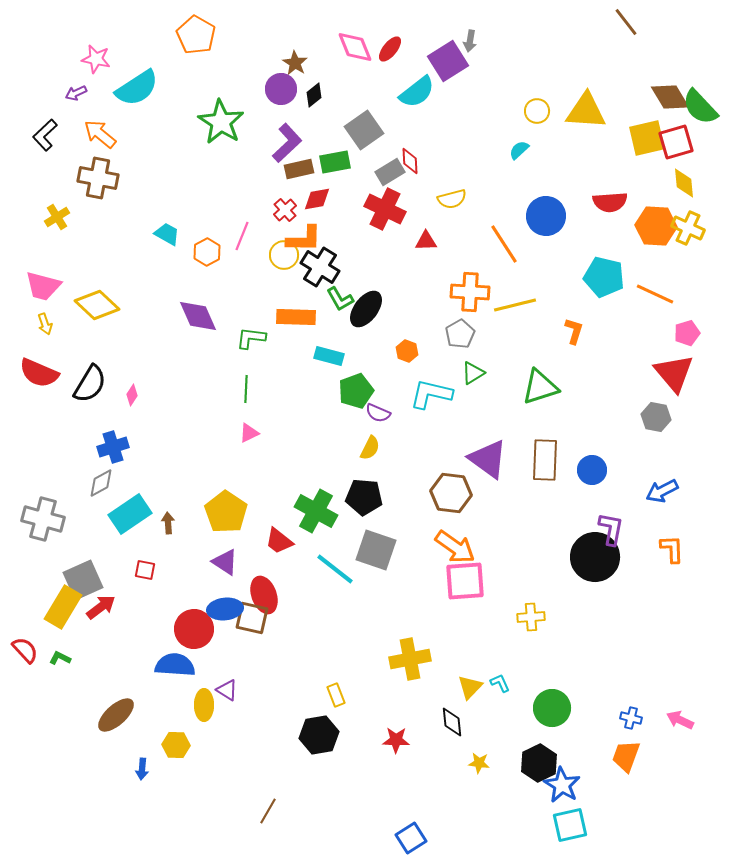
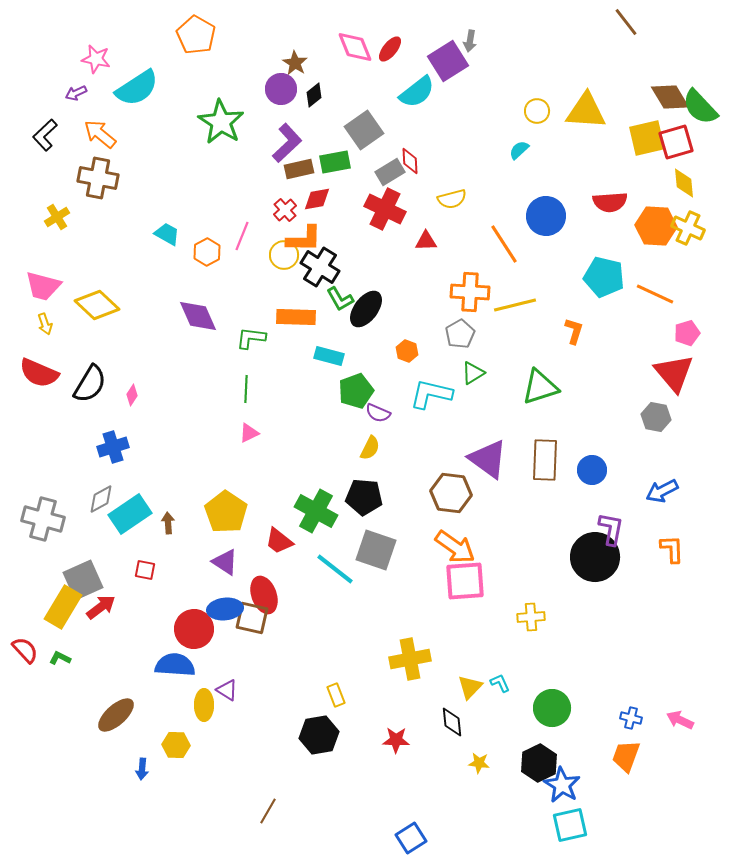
gray diamond at (101, 483): moved 16 px down
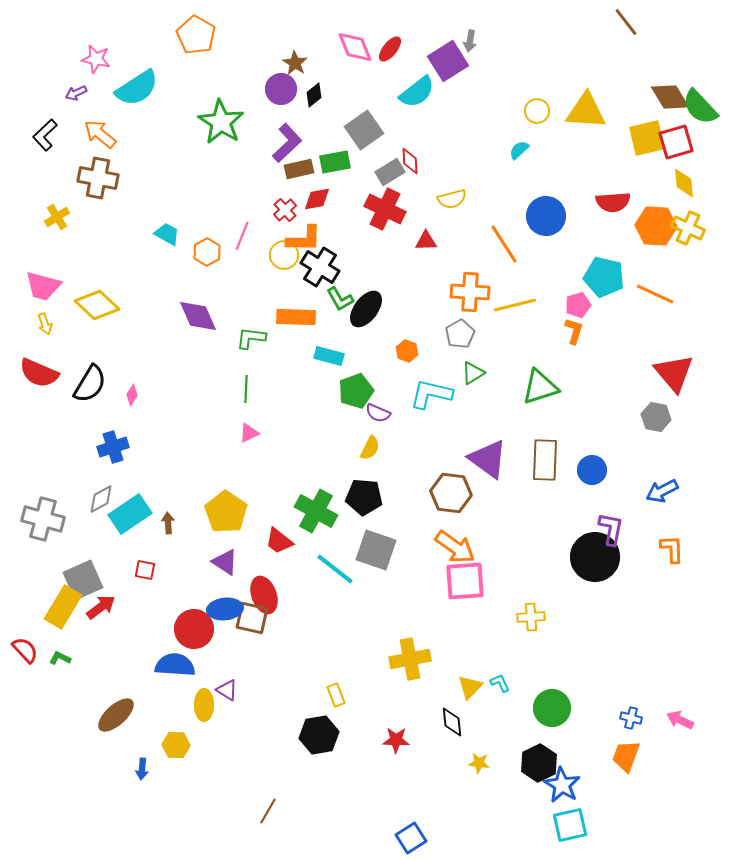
red semicircle at (610, 202): moved 3 px right
pink pentagon at (687, 333): moved 109 px left, 28 px up
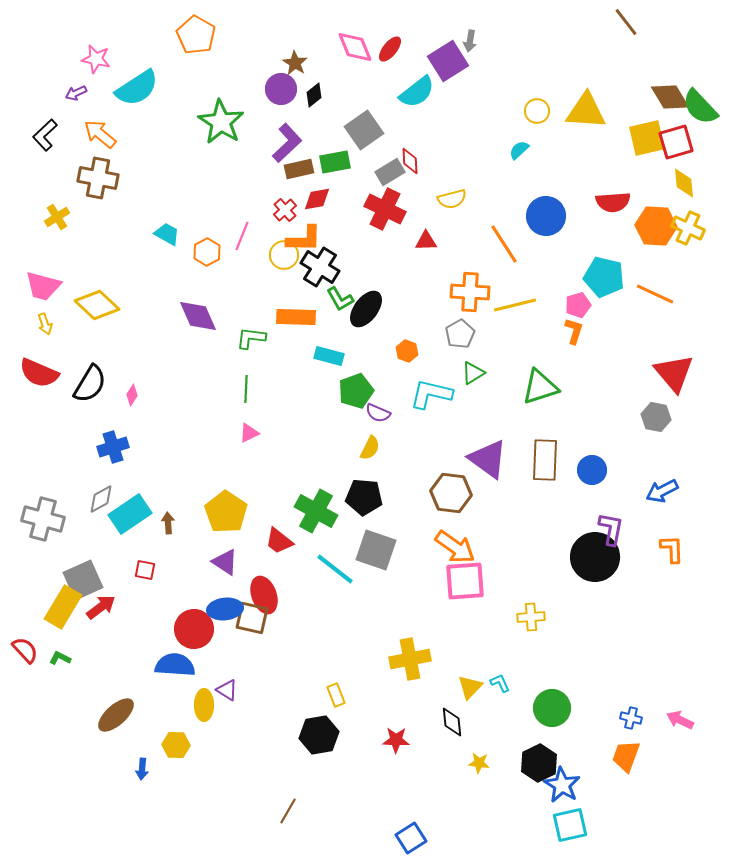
brown line at (268, 811): moved 20 px right
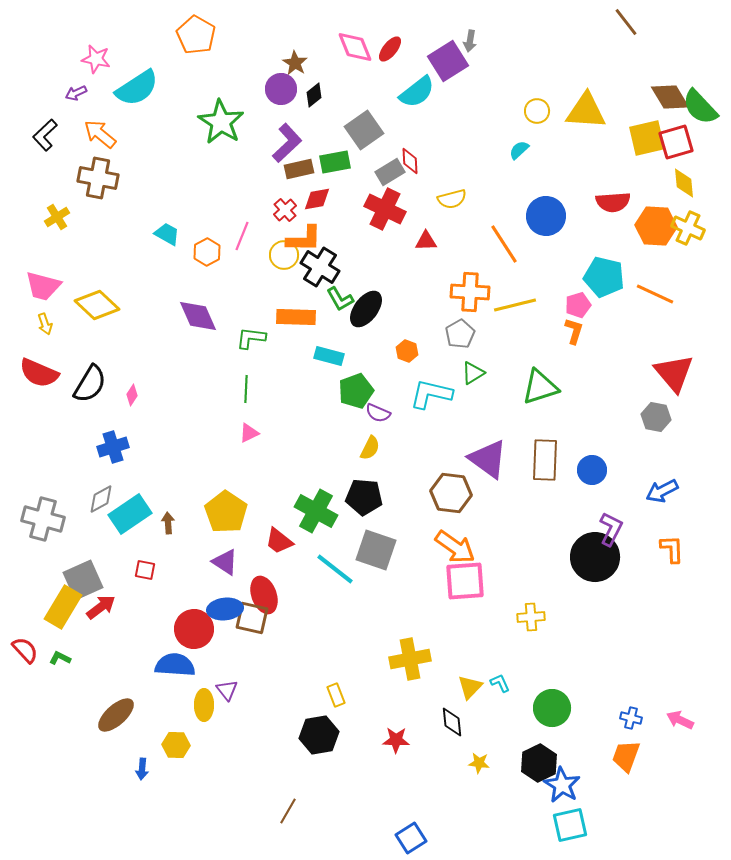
purple L-shape at (611, 529): rotated 16 degrees clockwise
purple triangle at (227, 690): rotated 20 degrees clockwise
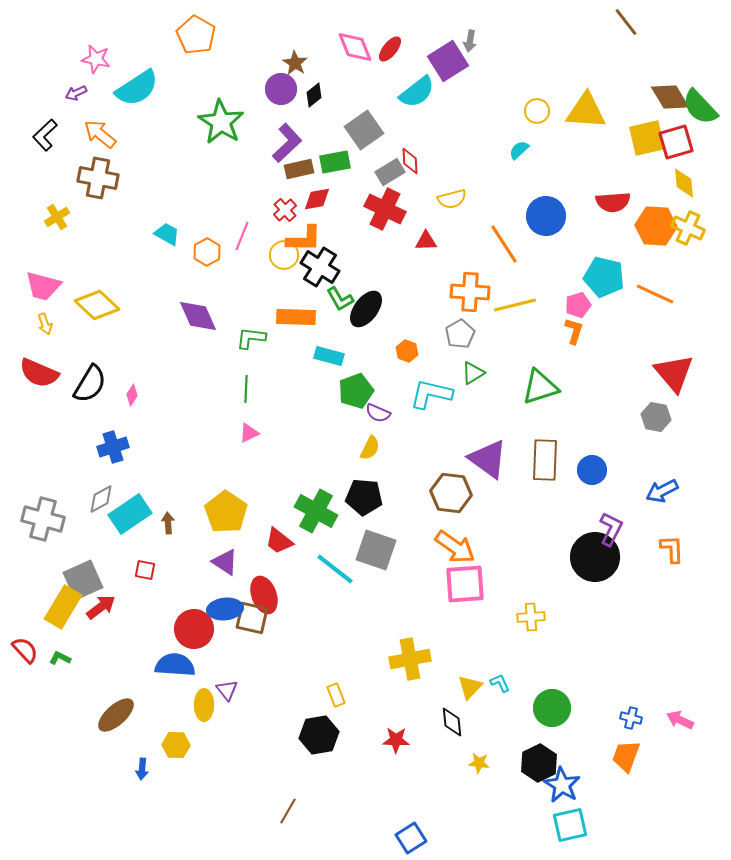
pink square at (465, 581): moved 3 px down
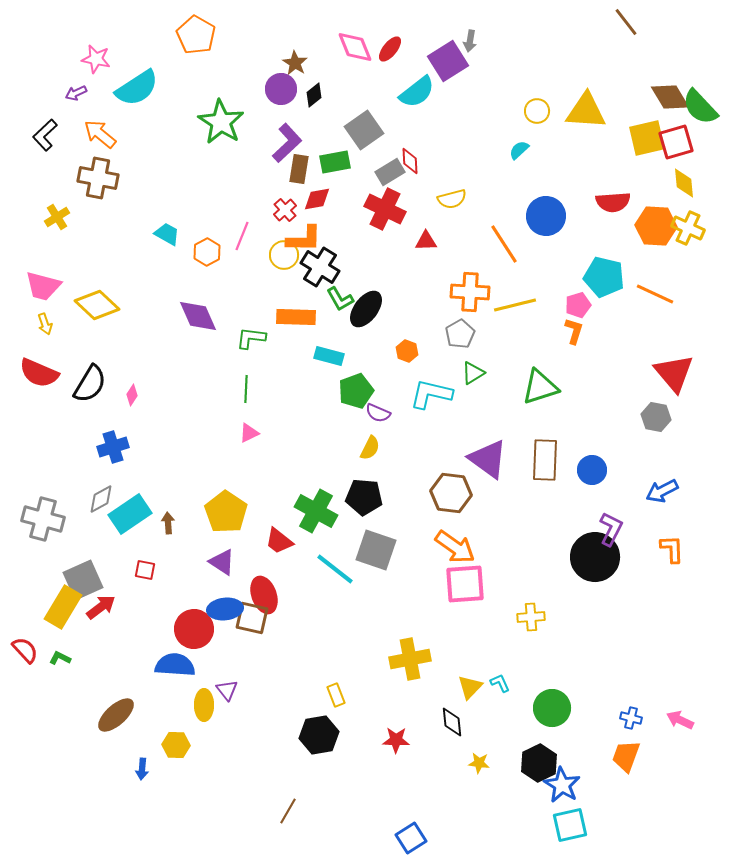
brown rectangle at (299, 169): rotated 68 degrees counterclockwise
purple triangle at (225, 562): moved 3 px left
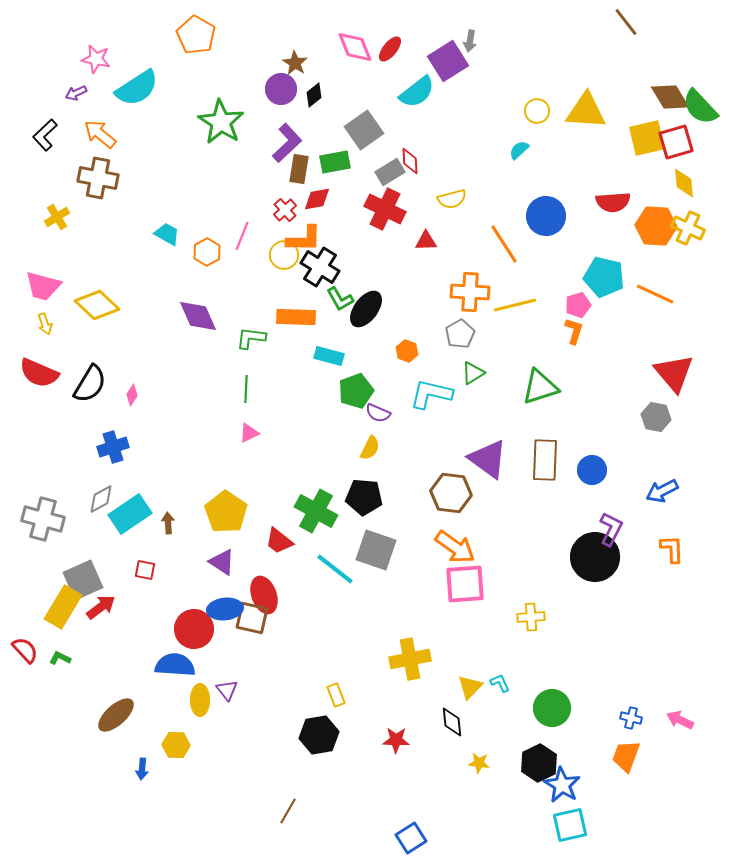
yellow ellipse at (204, 705): moved 4 px left, 5 px up
